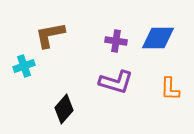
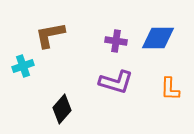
cyan cross: moved 1 px left
black diamond: moved 2 px left
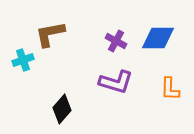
brown L-shape: moved 1 px up
purple cross: rotated 20 degrees clockwise
cyan cross: moved 6 px up
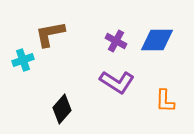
blue diamond: moved 1 px left, 2 px down
purple L-shape: moved 1 px right; rotated 16 degrees clockwise
orange L-shape: moved 5 px left, 12 px down
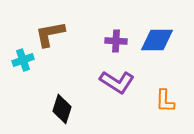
purple cross: rotated 25 degrees counterclockwise
black diamond: rotated 24 degrees counterclockwise
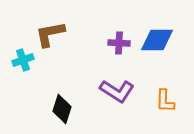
purple cross: moved 3 px right, 2 px down
purple L-shape: moved 9 px down
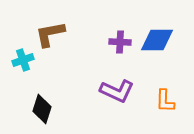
purple cross: moved 1 px right, 1 px up
purple L-shape: rotated 8 degrees counterclockwise
black diamond: moved 20 px left
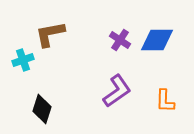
purple cross: moved 2 px up; rotated 30 degrees clockwise
purple L-shape: rotated 60 degrees counterclockwise
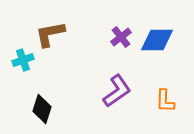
purple cross: moved 1 px right, 3 px up; rotated 20 degrees clockwise
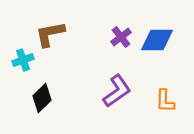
black diamond: moved 11 px up; rotated 28 degrees clockwise
